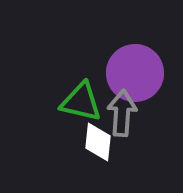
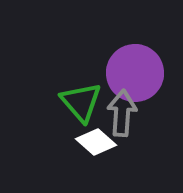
green triangle: rotated 36 degrees clockwise
white diamond: moved 2 px left; rotated 54 degrees counterclockwise
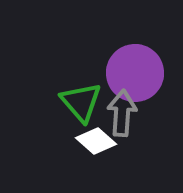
white diamond: moved 1 px up
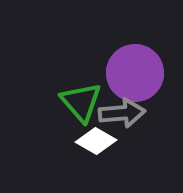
gray arrow: rotated 81 degrees clockwise
white diamond: rotated 12 degrees counterclockwise
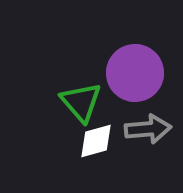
gray arrow: moved 26 px right, 16 px down
white diamond: rotated 45 degrees counterclockwise
